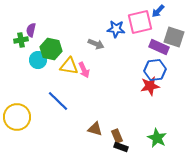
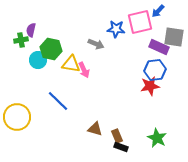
gray square: rotated 10 degrees counterclockwise
yellow triangle: moved 2 px right, 2 px up
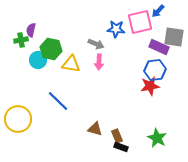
pink arrow: moved 15 px right, 8 px up; rotated 28 degrees clockwise
yellow circle: moved 1 px right, 2 px down
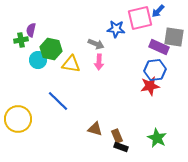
pink square: moved 4 px up
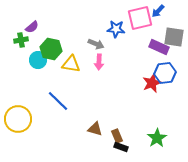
purple semicircle: moved 1 px right, 3 px up; rotated 144 degrees counterclockwise
blue hexagon: moved 10 px right, 3 px down
red star: moved 2 px right, 3 px up; rotated 12 degrees counterclockwise
green star: rotated 12 degrees clockwise
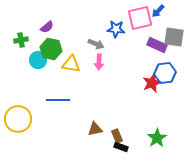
purple semicircle: moved 15 px right
purple rectangle: moved 2 px left, 2 px up
blue line: moved 1 px up; rotated 45 degrees counterclockwise
brown triangle: rotated 28 degrees counterclockwise
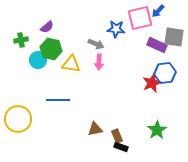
green star: moved 8 px up
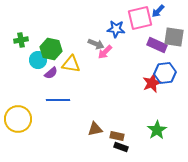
purple semicircle: moved 4 px right, 46 px down
pink arrow: moved 6 px right, 10 px up; rotated 42 degrees clockwise
brown rectangle: rotated 56 degrees counterclockwise
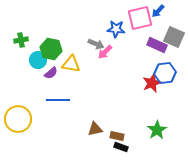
gray square: rotated 15 degrees clockwise
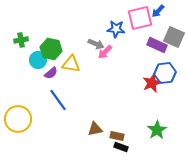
blue line: rotated 55 degrees clockwise
